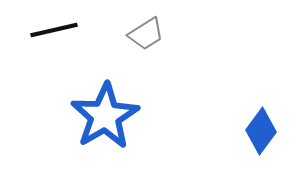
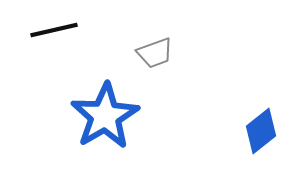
gray trapezoid: moved 9 px right, 19 px down; rotated 12 degrees clockwise
blue diamond: rotated 15 degrees clockwise
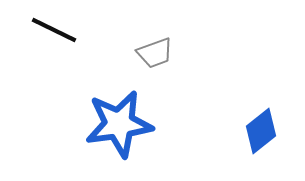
black line: rotated 39 degrees clockwise
blue star: moved 14 px right, 8 px down; rotated 22 degrees clockwise
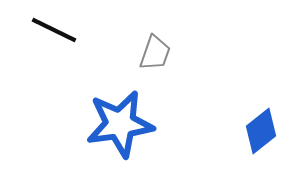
gray trapezoid: rotated 51 degrees counterclockwise
blue star: moved 1 px right
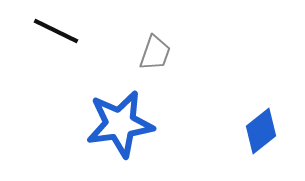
black line: moved 2 px right, 1 px down
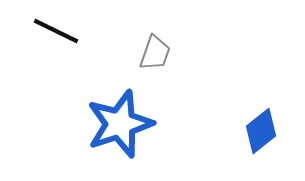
blue star: rotated 10 degrees counterclockwise
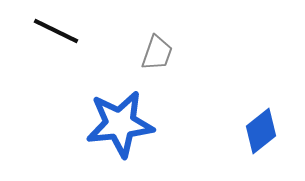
gray trapezoid: moved 2 px right
blue star: rotated 12 degrees clockwise
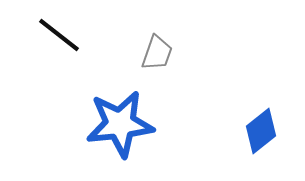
black line: moved 3 px right, 4 px down; rotated 12 degrees clockwise
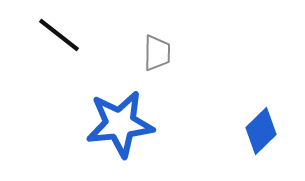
gray trapezoid: rotated 18 degrees counterclockwise
blue diamond: rotated 6 degrees counterclockwise
